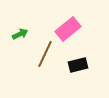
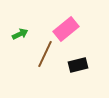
pink rectangle: moved 2 px left
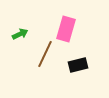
pink rectangle: rotated 35 degrees counterclockwise
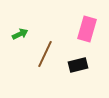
pink rectangle: moved 21 px right
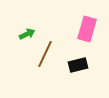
green arrow: moved 7 px right
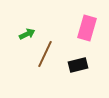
pink rectangle: moved 1 px up
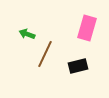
green arrow: rotated 133 degrees counterclockwise
black rectangle: moved 1 px down
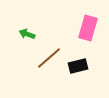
pink rectangle: moved 1 px right
brown line: moved 4 px right, 4 px down; rotated 24 degrees clockwise
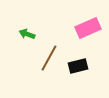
pink rectangle: rotated 50 degrees clockwise
brown line: rotated 20 degrees counterclockwise
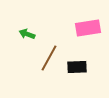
pink rectangle: rotated 15 degrees clockwise
black rectangle: moved 1 px left, 1 px down; rotated 12 degrees clockwise
